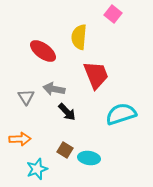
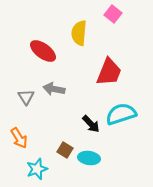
yellow semicircle: moved 4 px up
red trapezoid: moved 13 px right, 3 px up; rotated 44 degrees clockwise
black arrow: moved 24 px right, 12 px down
orange arrow: moved 1 px left, 1 px up; rotated 60 degrees clockwise
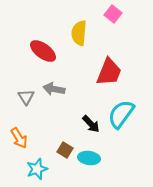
cyan semicircle: rotated 36 degrees counterclockwise
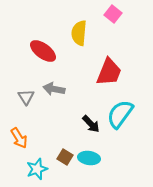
cyan semicircle: moved 1 px left
brown square: moved 7 px down
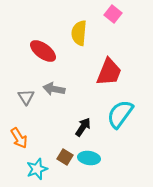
black arrow: moved 8 px left, 3 px down; rotated 102 degrees counterclockwise
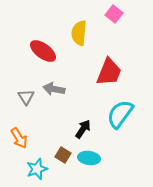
pink square: moved 1 px right
black arrow: moved 2 px down
brown square: moved 2 px left, 2 px up
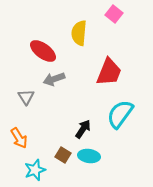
gray arrow: moved 10 px up; rotated 30 degrees counterclockwise
cyan ellipse: moved 2 px up
cyan star: moved 2 px left, 1 px down
